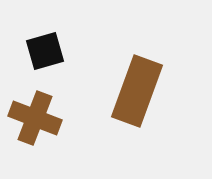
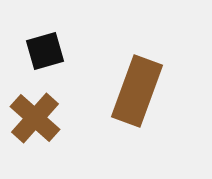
brown cross: rotated 21 degrees clockwise
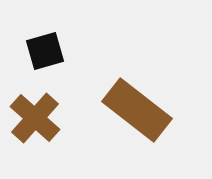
brown rectangle: moved 19 px down; rotated 72 degrees counterclockwise
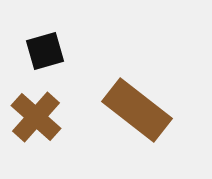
brown cross: moved 1 px right, 1 px up
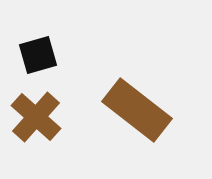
black square: moved 7 px left, 4 px down
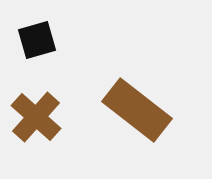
black square: moved 1 px left, 15 px up
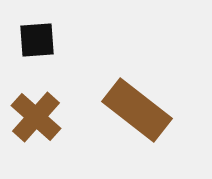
black square: rotated 12 degrees clockwise
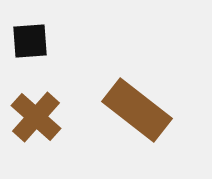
black square: moved 7 px left, 1 px down
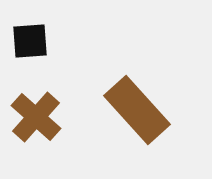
brown rectangle: rotated 10 degrees clockwise
